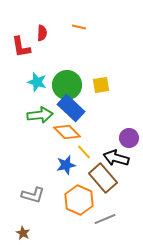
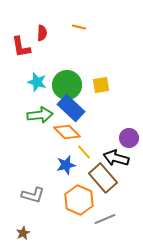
brown star: rotated 16 degrees clockwise
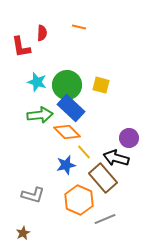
yellow square: rotated 24 degrees clockwise
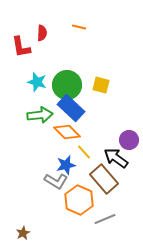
purple circle: moved 2 px down
black arrow: rotated 20 degrees clockwise
brown rectangle: moved 1 px right, 1 px down
gray L-shape: moved 23 px right, 14 px up; rotated 15 degrees clockwise
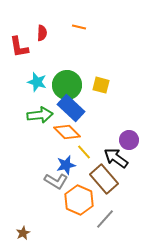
red L-shape: moved 2 px left
gray line: rotated 25 degrees counterclockwise
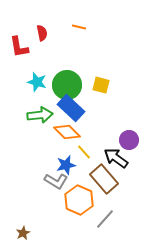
red semicircle: rotated 14 degrees counterclockwise
